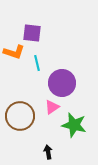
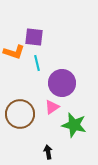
purple square: moved 2 px right, 4 px down
brown circle: moved 2 px up
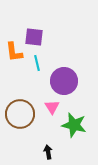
orange L-shape: rotated 65 degrees clockwise
purple circle: moved 2 px right, 2 px up
pink triangle: rotated 28 degrees counterclockwise
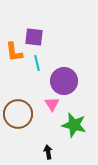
pink triangle: moved 3 px up
brown circle: moved 2 px left
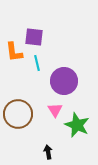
pink triangle: moved 3 px right, 6 px down
green star: moved 3 px right; rotated 10 degrees clockwise
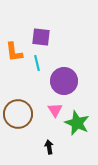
purple square: moved 7 px right
green star: moved 2 px up
black arrow: moved 1 px right, 5 px up
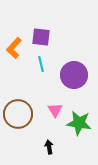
orange L-shape: moved 4 px up; rotated 50 degrees clockwise
cyan line: moved 4 px right, 1 px down
purple circle: moved 10 px right, 6 px up
green star: moved 2 px right; rotated 15 degrees counterclockwise
